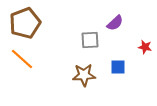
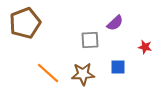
orange line: moved 26 px right, 14 px down
brown star: moved 1 px left, 1 px up
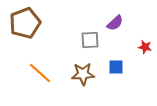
blue square: moved 2 px left
orange line: moved 8 px left
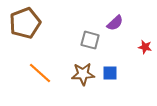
gray square: rotated 18 degrees clockwise
blue square: moved 6 px left, 6 px down
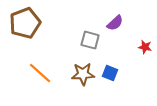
blue square: rotated 21 degrees clockwise
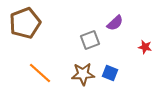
gray square: rotated 36 degrees counterclockwise
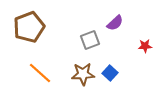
brown pentagon: moved 4 px right, 4 px down
red star: moved 1 px up; rotated 16 degrees counterclockwise
blue square: rotated 21 degrees clockwise
